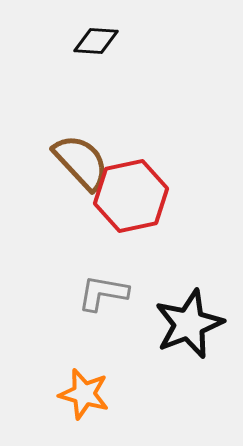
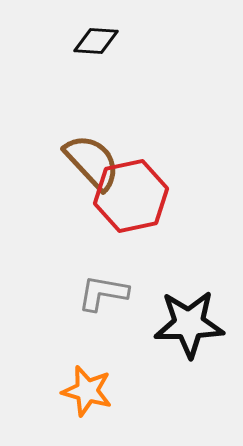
brown semicircle: moved 11 px right
black star: rotated 20 degrees clockwise
orange star: moved 3 px right, 3 px up
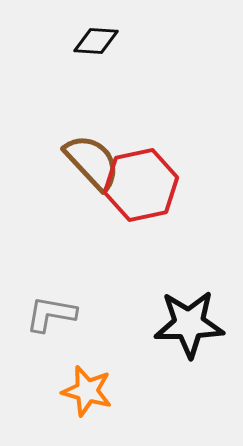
red hexagon: moved 10 px right, 11 px up
gray L-shape: moved 52 px left, 21 px down
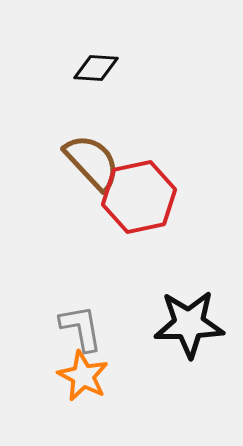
black diamond: moved 27 px down
red hexagon: moved 2 px left, 12 px down
gray L-shape: moved 30 px right, 14 px down; rotated 70 degrees clockwise
orange star: moved 4 px left, 15 px up; rotated 12 degrees clockwise
